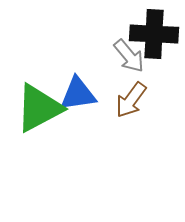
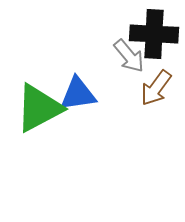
brown arrow: moved 25 px right, 12 px up
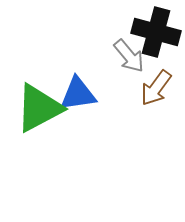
black cross: moved 2 px right, 2 px up; rotated 12 degrees clockwise
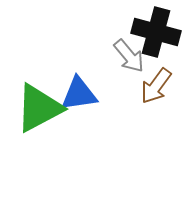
brown arrow: moved 2 px up
blue triangle: moved 1 px right
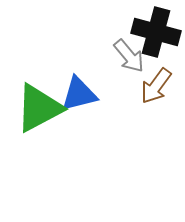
blue triangle: rotated 6 degrees counterclockwise
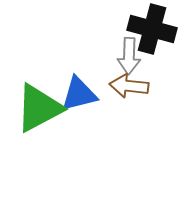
black cross: moved 4 px left, 3 px up
gray arrow: rotated 42 degrees clockwise
brown arrow: moved 27 px left; rotated 60 degrees clockwise
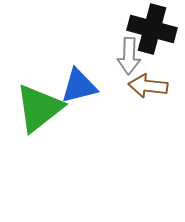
brown arrow: moved 19 px right
blue triangle: moved 8 px up
green triangle: rotated 10 degrees counterclockwise
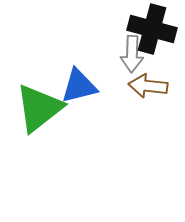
gray arrow: moved 3 px right, 2 px up
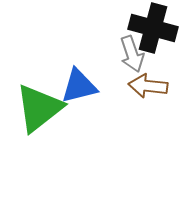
black cross: moved 1 px right, 1 px up
gray arrow: rotated 21 degrees counterclockwise
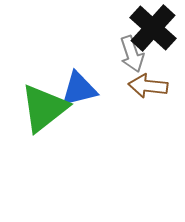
black cross: rotated 27 degrees clockwise
blue triangle: moved 3 px down
green triangle: moved 5 px right
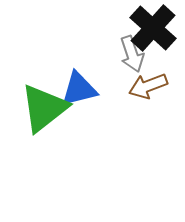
brown arrow: rotated 27 degrees counterclockwise
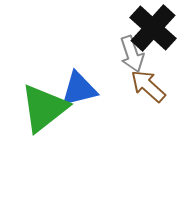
brown arrow: rotated 63 degrees clockwise
